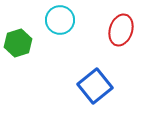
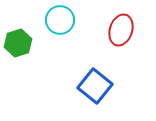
blue square: rotated 12 degrees counterclockwise
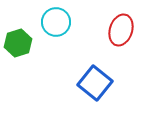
cyan circle: moved 4 px left, 2 px down
blue square: moved 3 px up
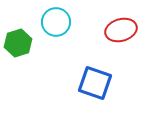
red ellipse: rotated 56 degrees clockwise
blue square: rotated 20 degrees counterclockwise
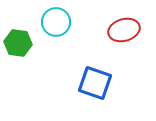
red ellipse: moved 3 px right
green hexagon: rotated 24 degrees clockwise
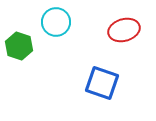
green hexagon: moved 1 px right, 3 px down; rotated 12 degrees clockwise
blue square: moved 7 px right
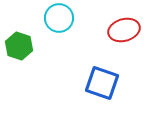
cyan circle: moved 3 px right, 4 px up
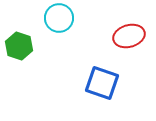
red ellipse: moved 5 px right, 6 px down
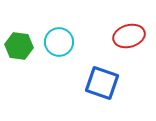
cyan circle: moved 24 px down
green hexagon: rotated 12 degrees counterclockwise
